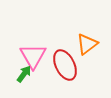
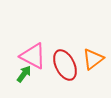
orange triangle: moved 6 px right, 15 px down
pink triangle: rotated 32 degrees counterclockwise
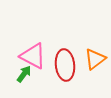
orange triangle: moved 2 px right
red ellipse: rotated 20 degrees clockwise
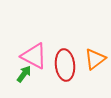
pink triangle: moved 1 px right
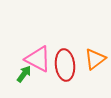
pink triangle: moved 4 px right, 3 px down
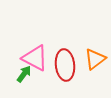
pink triangle: moved 3 px left, 1 px up
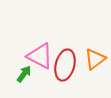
pink triangle: moved 5 px right, 2 px up
red ellipse: rotated 20 degrees clockwise
